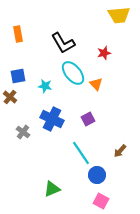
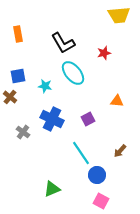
orange triangle: moved 21 px right, 17 px down; rotated 40 degrees counterclockwise
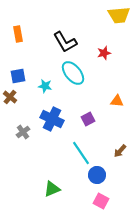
black L-shape: moved 2 px right, 1 px up
gray cross: rotated 16 degrees clockwise
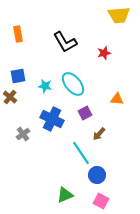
cyan ellipse: moved 11 px down
orange triangle: moved 2 px up
purple square: moved 3 px left, 6 px up
gray cross: moved 2 px down
brown arrow: moved 21 px left, 17 px up
green triangle: moved 13 px right, 6 px down
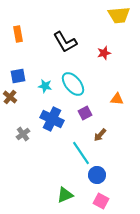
brown arrow: moved 1 px right, 1 px down
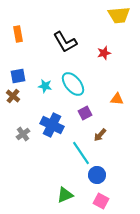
brown cross: moved 3 px right, 1 px up
blue cross: moved 6 px down
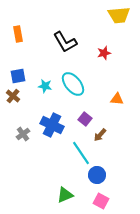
purple square: moved 6 px down; rotated 24 degrees counterclockwise
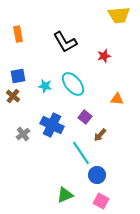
red star: moved 3 px down
purple square: moved 2 px up
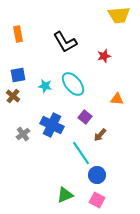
blue square: moved 1 px up
pink square: moved 4 px left, 1 px up
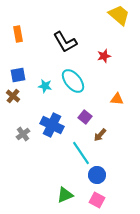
yellow trapezoid: rotated 135 degrees counterclockwise
cyan ellipse: moved 3 px up
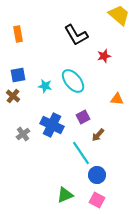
black L-shape: moved 11 px right, 7 px up
purple square: moved 2 px left; rotated 24 degrees clockwise
brown arrow: moved 2 px left
